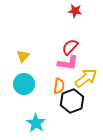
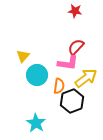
red semicircle: moved 6 px right
cyan circle: moved 13 px right, 9 px up
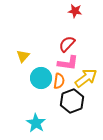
red semicircle: moved 9 px left, 3 px up
cyan circle: moved 4 px right, 3 px down
orange semicircle: moved 5 px up
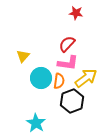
red star: moved 1 px right, 2 px down
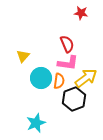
red star: moved 5 px right
red semicircle: rotated 114 degrees clockwise
black hexagon: moved 2 px right, 2 px up
cyan star: rotated 18 degrees clockwise
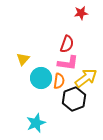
red star: rotated 16 degrees counterclockwise
red semicircle: rotated 42 degrees clockwise
yellow triangle: moved 3 px down
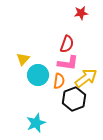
cyan circle: moved 3 px left, 3 px up
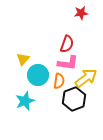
cyan star: moved 11 px left, 22 px up
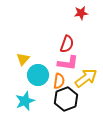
black hexagon: moved 8 px left
